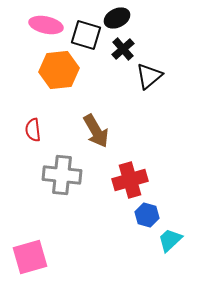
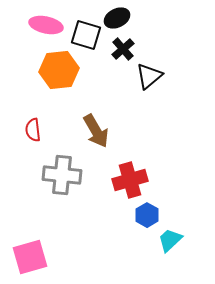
blue hexagon: rotated 15 degrees clockwise
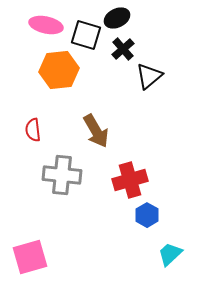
cyan trapezoid: moved 14 px down
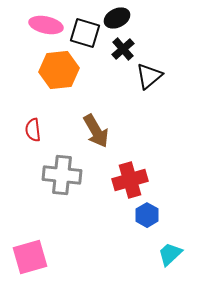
black square: moved 1 px left, 2 px up
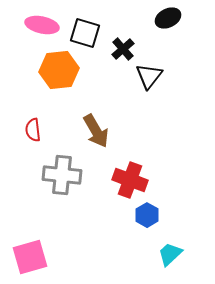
black ellipse: moved 51 px right
pink ellipse: moved 4 px left
black triangle: rotated 12 degrees counterclockwise
red cross: rotated 36 degrees clockwise
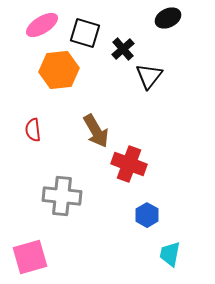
pink ellipse: rotated 44 degrees counterclockwise
gray cross: moved 21 px down
red cross: moved 1 px left, 16 px up
cyan trapezoid: rotated 36 degrees counterclockwise
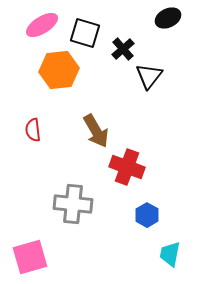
red cross: moved 2 px left, 3 px down
gray cross: moved 11 px right, 8 px down
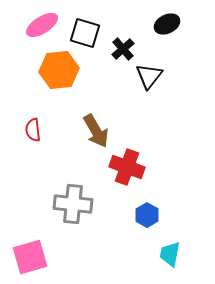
black ellipse: moved 1 px left, 6 px down
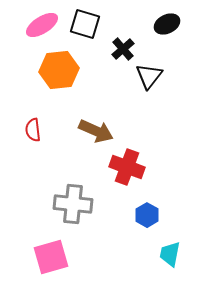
black square: moved 9 px up
brown arrow: rotated 36 degrees counterclockwise
pink square: moved 21 px right
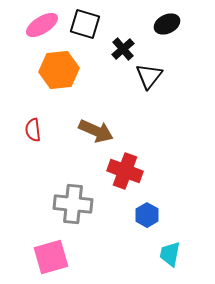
red cross: moved 2 px left, 4 px down
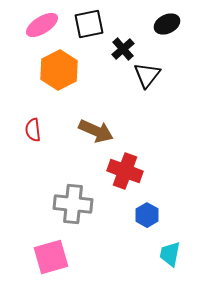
black square: moved 4 px right; rotated 28 degrees counterclockwise
orange hexagon: rotated 21 degrees counterclockwise
black triangle: moved 2 px left, 1 px up
